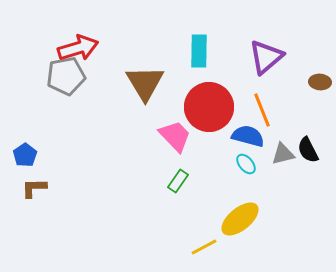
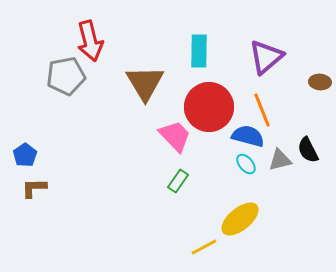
red arrow: moved 12 px right, 7 px up; rotated 93 degrees clockwise
gray triangle: moved 3 px left, 6 px down
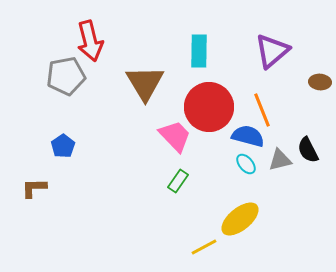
purple triangle: moved 6 px right, 6 px up
blue pentagon: moved 38 px right, 9 px up
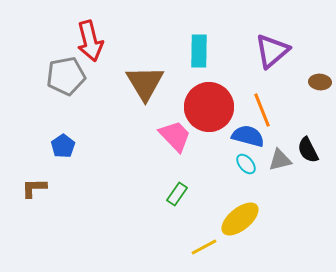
green rectangle: moved 1 px left, 13 px down
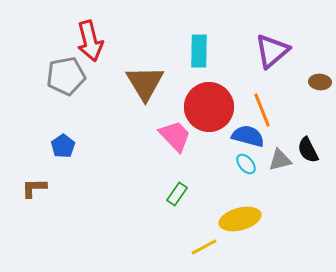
yellow ellipse: rotated 24 degrees clockwise
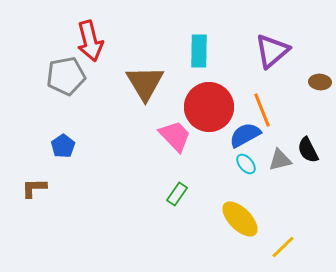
blue semicircle: moved 3 px left, 1 px up; rotated 44 degrees counterclockwise
yellow ellipse: rotated 60 degrees clockwise
yellow line: moved 79 px right; rotated 16 degrees counterclockwise
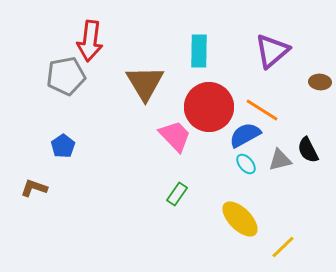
red arrow: rotated 21 degrees clockwise
orange line: rotated 36 degrees counterclockwise
brown L-shape: rotated 20 degrees clockwise
